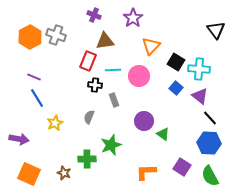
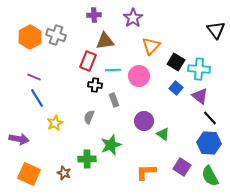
purple cross: rotated 24 degrees counterclockwise
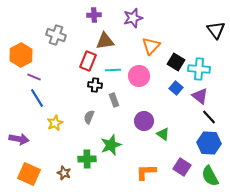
purple star: rotated 18 degrees clockwise
orange hexagon: moved 9 px left, 18 px down
black line: moved 1 px left, 1 px up
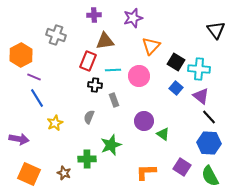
purple triangle: moved 1 px right
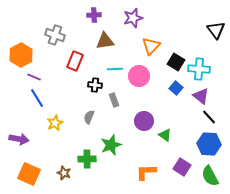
gray cross: moved 1 px left
red rectangle: moved 13 px left
cyan line: moved 2 px right, 1 px up
green triangle: moved 2 px right, 1 px down
blue hexagon: moved 1 px down
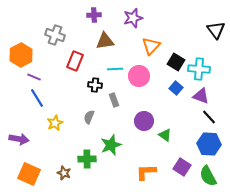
purple triangle: rotated 18 degrees counterclockwise
green semicircle: moved 2 px left
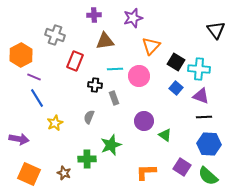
gray rectangle: moved 2 px up
black line: moved 5 px left; rotated 49 degrees counterclockwise
green semicircle: rotated 20 degrees counterclockwise
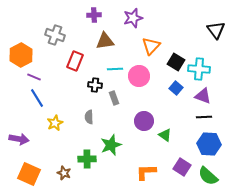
purple triangle: moved 2 px right
gray semicircle: rotated 24 degrees counterclockwise
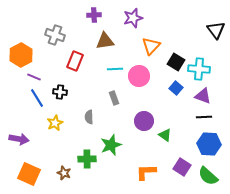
black cross: moved 35 px left, 7 px down
